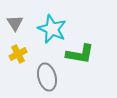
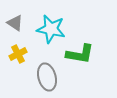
gray triangle: rotated 24 degrees counterclockwise
cyan star: moved 1 px left; rotated 12 degrees counterclockwise
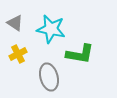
gray ellipse: moved 2 px right
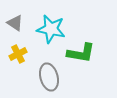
green L-shape: moved 1 px right, 1 px up
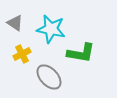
yellow cross: moved 4 px right
gray ellipse: rotated 28 degrees counterclockwise
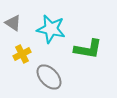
gray triangle: moved 2 px left
green L-shape: moved 7 px right, 4 px up
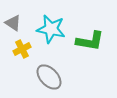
green L-shape: moved 2 px right, 8 px up
yellow cross: moved 5 px up
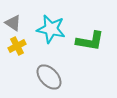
yellow cross: moved 5 px left, 3 px up
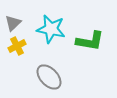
gray triangle: rotated 42 degrees clockwise
